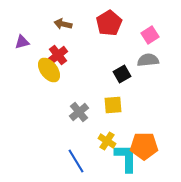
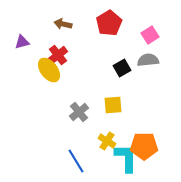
black square: moved 6 px up
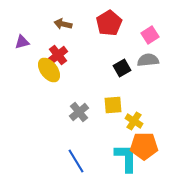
yellow cross: moved 27 px right, 20 px up
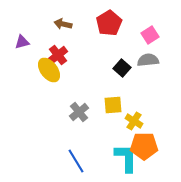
black square: rotated 18 degrees counterclockwise
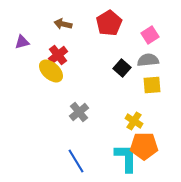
yellow ellipse: moved 2 px right, 1 px down; rotated 10 degrees counterclockwise
yellow square: moved 39 px right, 20 px up
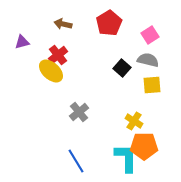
gray semicircle: rotated 20 degrees clockwise
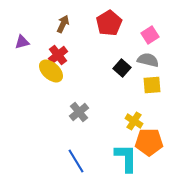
brown arrow: rotated 102 degrees clockwise
orange pentagon: moved 5 px right, 4 px up
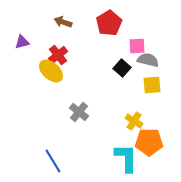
brown arrow: moved 2 px up; rotated 96 degrees counterclockwise
pink square: moved 13 px left, 11 px down; rotated 30 degrees clockwise
gray cross: rotated 12 degrees counterclockwise
blue line: moved 23 px left
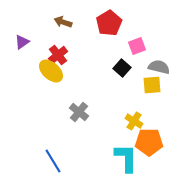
purple triangle: rotated 21 degrees counterclockwise
pink square: rotated 18 degrees counterclockwise
gray semicircle: moved 11 px right, 7 px down
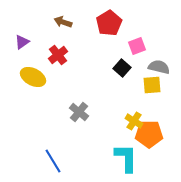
yellow ellipse: moved 18 px left, 6 px down; rotated 15 degrees counterclockwise
orange pentagon: moved 8 px up
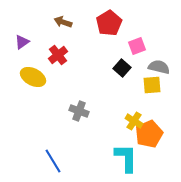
gray cross: moved 1 px up; rotated 18 degrees counterclockwise
orange pentagon: rotated 24 degrees counterclockwise
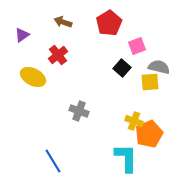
purple triangle: moved 7 px up
yellow square: moved 2 px left, 3 px up
yellow cross: rotated 12 degrees counterclockwise
